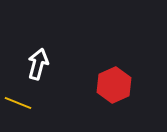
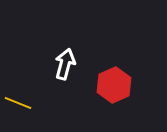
white arrow: moved 27 px right
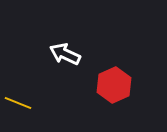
white arrow: moved 10 px up; rotated 80 degrees counterclockwise
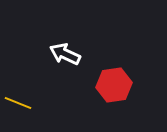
red hexagon: rotated 16 degrees clockwise
